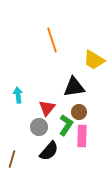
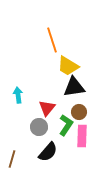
yellow trapezoid: moved 26 px left, 6 px down
black semicircle: moved 1 px left, 1 px down
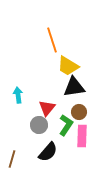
gray circle: moved 2 px up
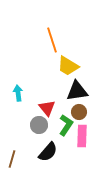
black triangle: moved 3 px right, 4 px down
cyan arrow: moved 2 px up
red triangle: rotated 18 degrees counterclockwise
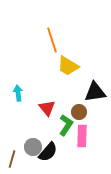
black triangle: moved 18 px right, 1 px down
gray circle: moved 6 px left, 22 px down
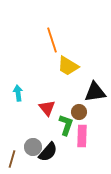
green L-shape: rotated 15 degrees counterclockwise
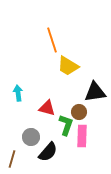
red triangle: rotated 36 degrees counterclockwise
gray circle: moved 2 px left, 10 px up
